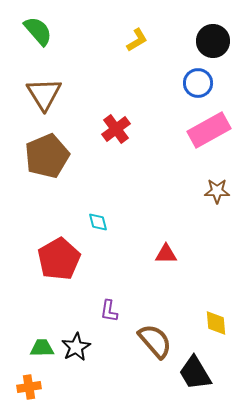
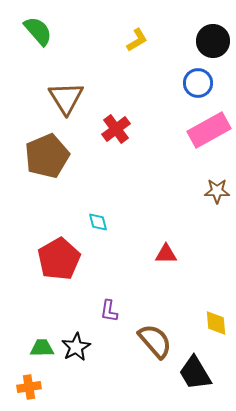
brown triangle: moved 22 px right, 4 px down
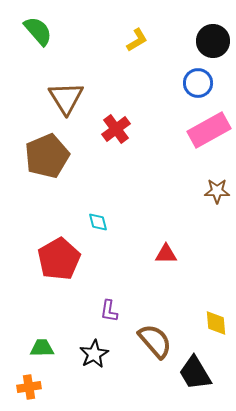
black star: moved 18 px right, 7 px down
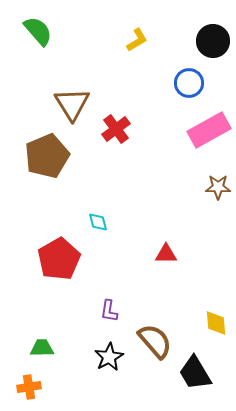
blue circle: moved 9 px left
brown triangle: moved 6 px right, 6 px down
brown star: moved 1 px right, 4 px up
black star: moved 15 px right, 3 px down
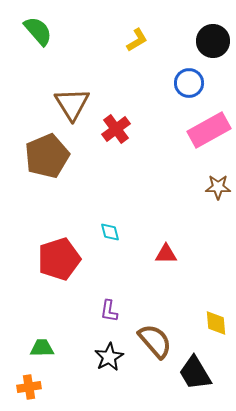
cyan diamond: moved 12 px right, 10 px down
red pentagon: rotated 12 degrees clockwise
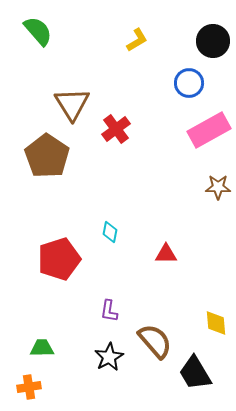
brown pentagon: rotated 15 degrees counterclockwise
cyan diamond: rotated 25 degrees clockwise
